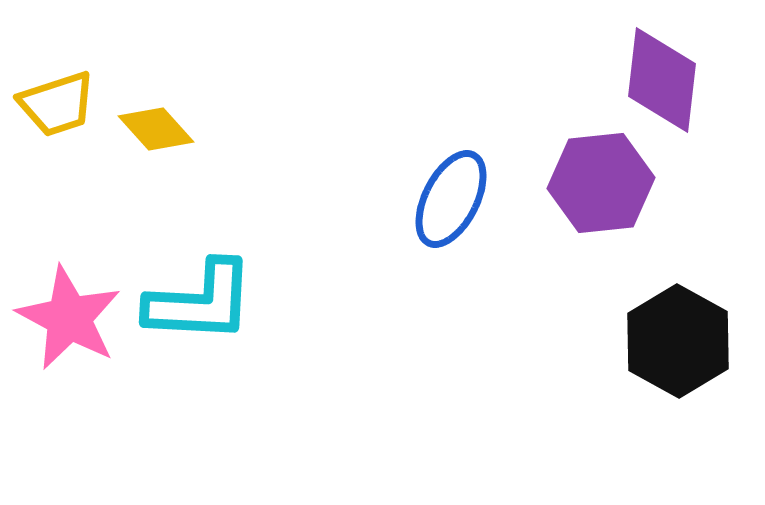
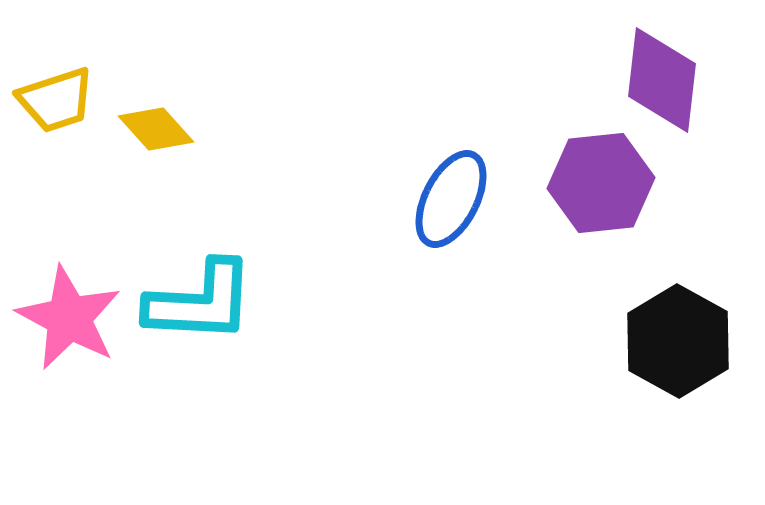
yellow trapezoid: moved 1 px left, 4 px up
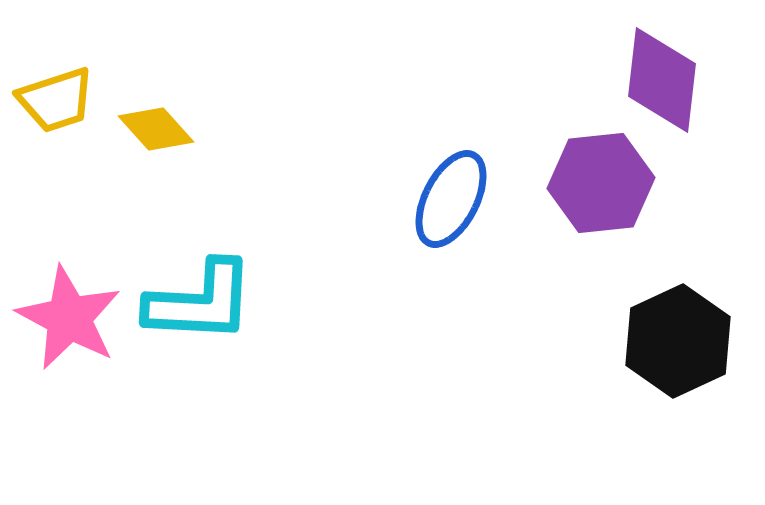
black hexagon: rotated 6 degrees clockwise
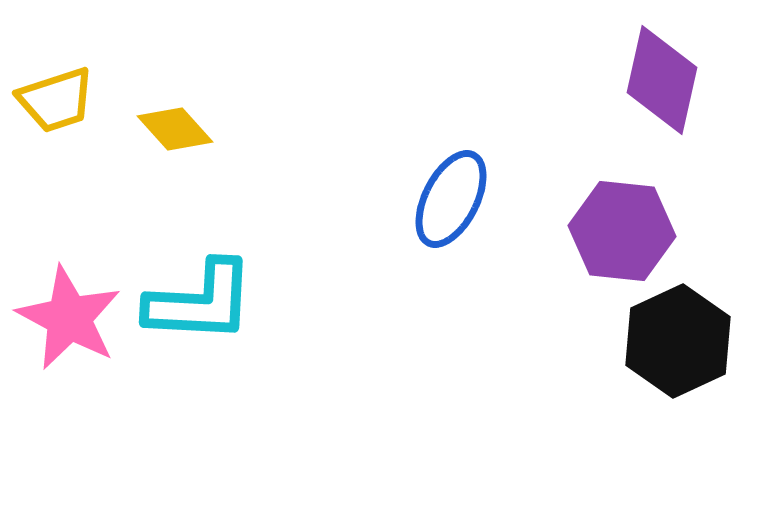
purple diamond: rotated 6 degrees clockwise
yellow diamond: moved 19 px right
purple hexagon: moved 21 px right, 48 px down; rotated 12 degrees clockwise
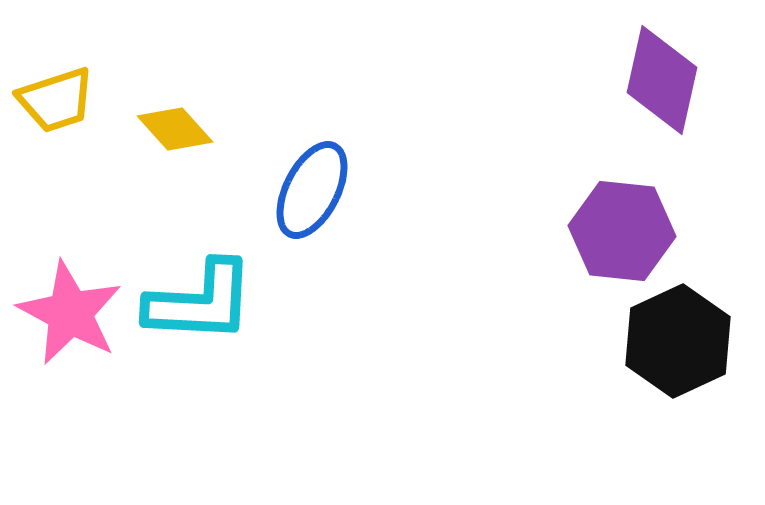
blue ellipse: moved 139 px left, 9 px up
pink star: moved 1 px right, 5 px up
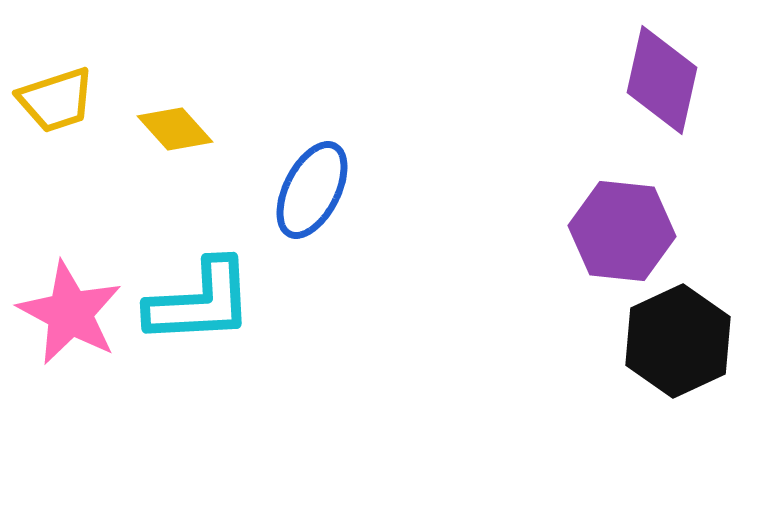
cyan L-shape: rotated 6 degrees counterclockwise
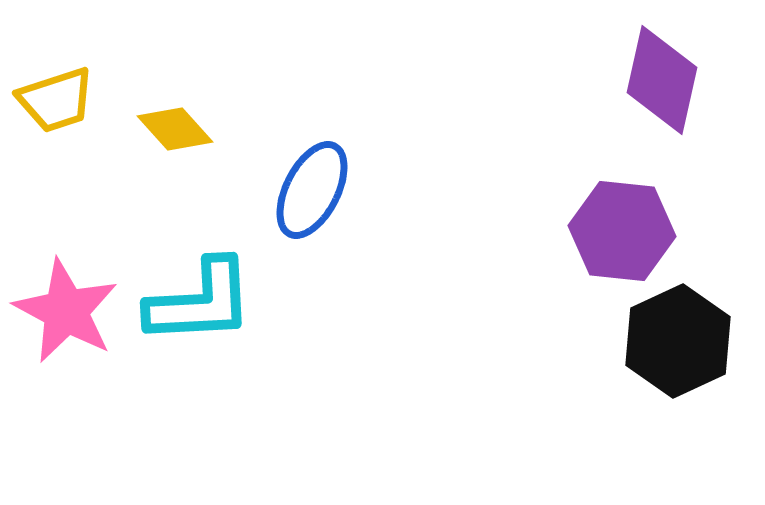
pink star: moved 4 px left, 2 px up
